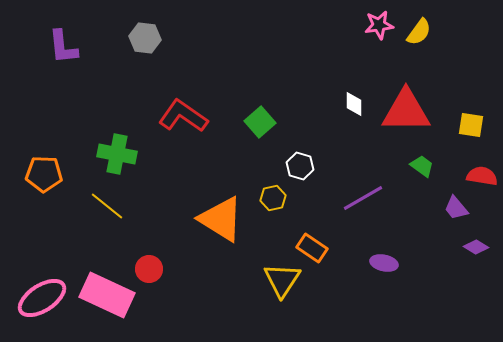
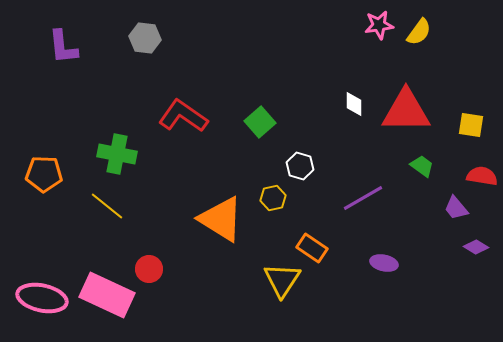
pink ellipse: rotated 45 degrees clockwise
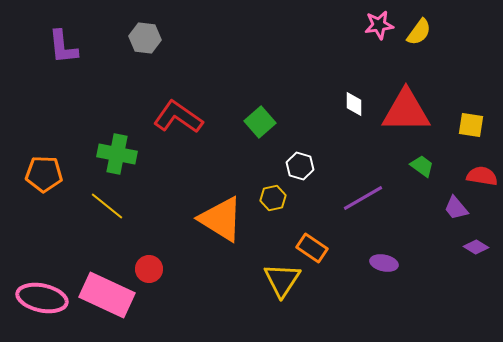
red L-shape: moved 5 px left, 1 px down
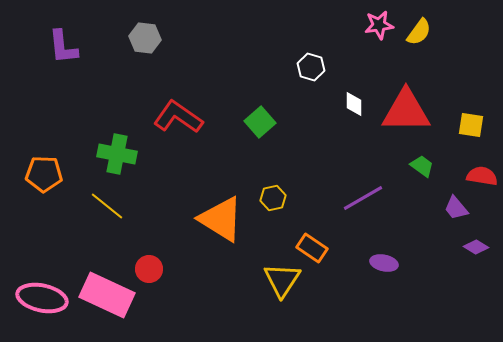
white hexagon: moved 11 px right, 99 px up
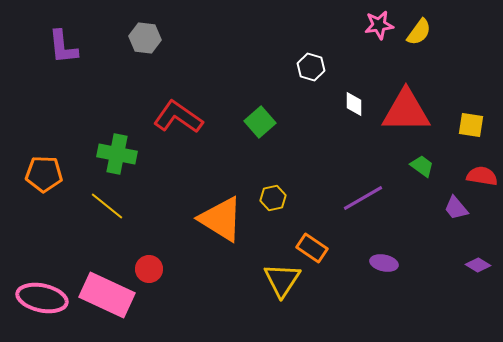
purple diamond: moved 2 px right, 18 px down
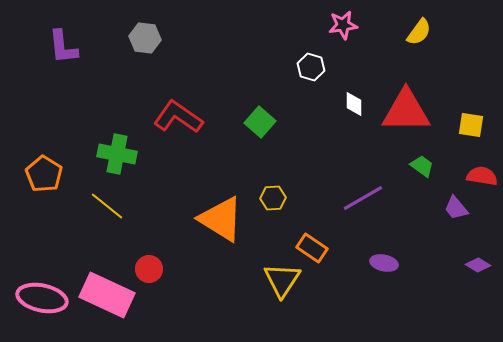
pink star: moved 36 px left
green square: rotated 8 degrees counterclockwise
orange pentagon: rotated 30 degrees clockwise
yellow hexagon: rotated 10 degrees clockwise
